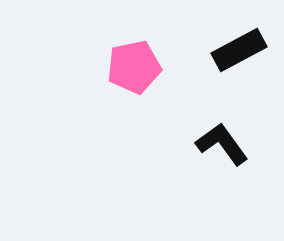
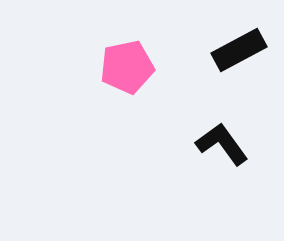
pink pentagon: moved 7 px left
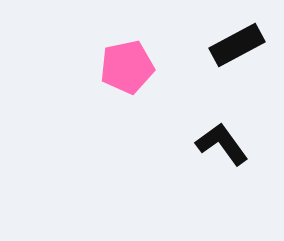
black rectangle: moved 2 px left, 5 px up
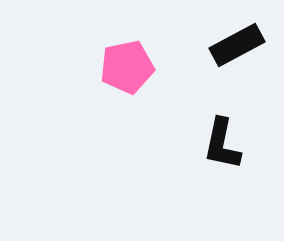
black L-shape: rotated 132 degrees counterclockwise
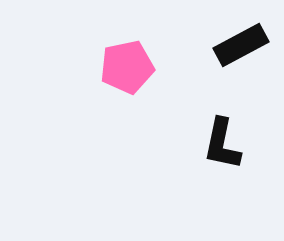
black rectangle: moved 4 px right
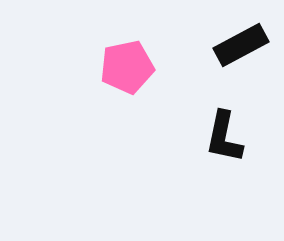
black L-shape: moved 2 px right, 7 px up
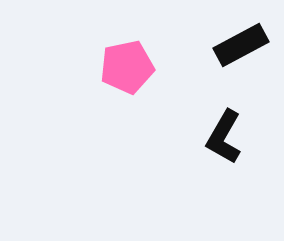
black L-shape: rotated 18 degrees clockwise
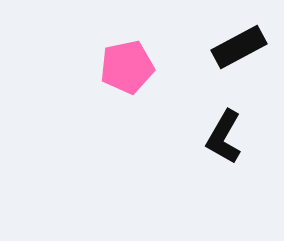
black rectangle: moved 2 px left, 2 px down
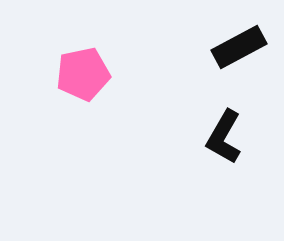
pink pentagon: moved 44 px left, 7 px down
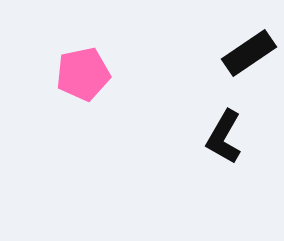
black rectangle: moved 10 px right, 6 px down; rotated 6 degrees counterclockwise
